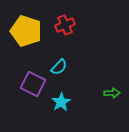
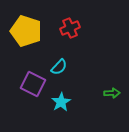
red cross: moved 5 px right, 3 px down
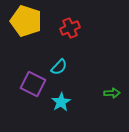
yellow pentagon: moved 10 px up
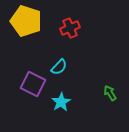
green arrow: moved 2 px left; rotated 119 degrees counterclockwise
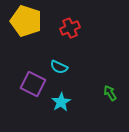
cyan semicircle: rotated 72 degrees clockwise
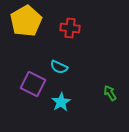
yellow pentagon: rotated 24 degrees clockwise
red cross: rotated 30 degrees clockwise
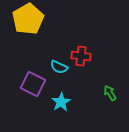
yellow pentagon: moved 2 px right, 2 px up
red cross: moved 11 px right, 28 px down
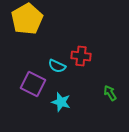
yellow pentagon: moved 1 px left
cyan semicircle: moved 2 px left, 1 px up
cyan star: rotated 24 degrees counterclockwise
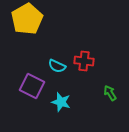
red cross: moved 3 px right, 5 px down
purple square: moved 1 px left, 2 px down
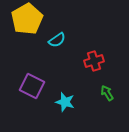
red cross: moved 10 px right; rotated 24 degrees counterclockwise
cyan semicircle: moved 26 px up; rotated 60 degrees counterclockwise
green arrow: moved 3 px left
cyan star: moved 4 px right
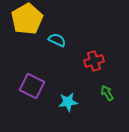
cyan semicircle: rotated 120 degrees counterclockwise
cyan star: moved 3 px right; rotated 24 degrees counterclockwise
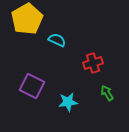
red cross: moved 1 px left, 2 px down
